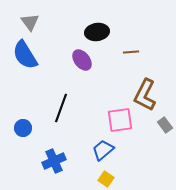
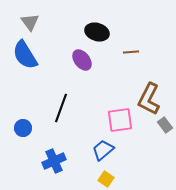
black ellipse: rotated 25 degrees clockwise
brown L-shape: moved 4 px right, 4 px down
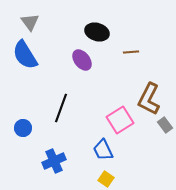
pink square: rotated 24 degrees counterclockwise
blue trapezoid: rotated 75 degrees counterclockwise
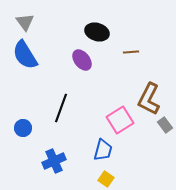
gray triangle: moved 5 px left
blue trapezoid: rotated 140 degrees counterclockwise
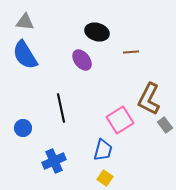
gray triangle: rotated 48 degrees counterclockwise
black line: rotated 32 degrees counterclockwise
yellow square: moved 1 px left, 1 px up
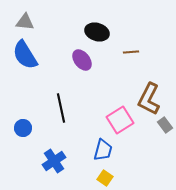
blue cross: rotated 10 degrees counterclockwise
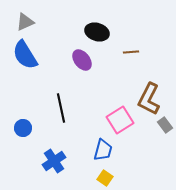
gray triangle: rotated 30 degrees counterclockwise
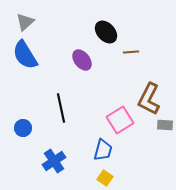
gray triangle: rotated 18 degrees counterclockwise
black ellipse: moved 9 px right; rotated 30 degrees clockwise
gray rectangle: rotated 49 degrees counterclockwise
